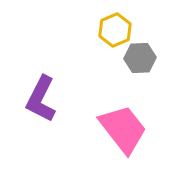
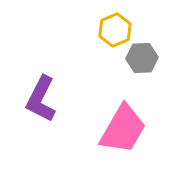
gray hexagon: moved 2 px right
pink trapezoid: rotated 68 degrees clockwise
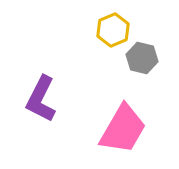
yellow hexagon: moved 2 px left
gray hexagon: rotated 16 degrees clockwise
